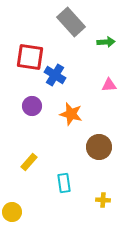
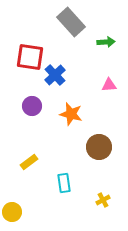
blue cross: rotated 15 degrees clockwise
yellow rectangle: rotated 12 degrees clockwise
yellow cross: rotated 32 degrees counterclockwise
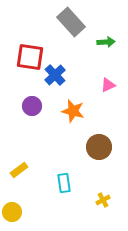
pink triangle: moved 1 px left; rotated 21 degrees counterclockwise
orange star: moved 2 px right, 3 px up
yellow rectangle: moved 10 px left, 8 px down
